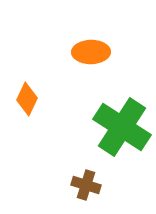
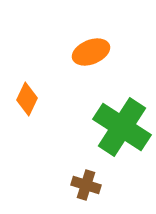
orange ellipse: rotated 21 degrees counterclockwise
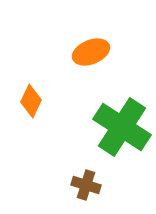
orange diamond: moved 4 px right, 2 px down
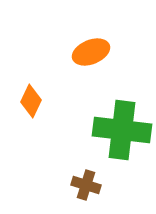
green cross: moved 3 px down; rotated 26 degrees counterclockwise
